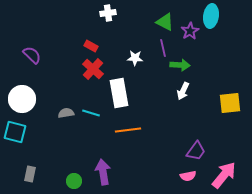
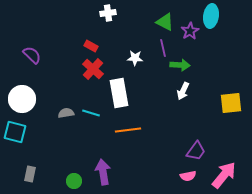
yellow square: moved 1 px right
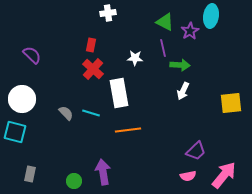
red rectangle: moved 1 px up; rotated 72 degrees clockwise
gray semicircle: rotated 56 degrees clockwise
purple trapezoid: rotated 10 degrees clockwise
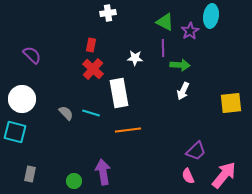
purple line: rotated 12 degrees clockwise
pink semicircle: rotated 77 degrees clockwise
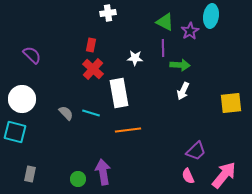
green circle: moved 4 px right, 2 px up
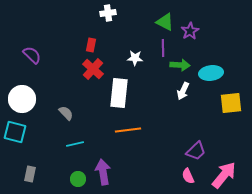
cyan ellipse: moved 57 px down; rotated 75 degrees clockwise
white rectangle: rotated 16 degrees clockwise
cyan line: moved 16 px left, 31 px down; rotated 30 degrees counterclockwise
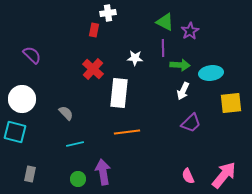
red rectangle: moved 3 px right, 15 px up
orange line: moved 1 px left, 2 px down
purple trapezoid: moved 5 px left, 28 px up
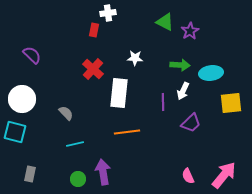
purple line: moved 54 px down
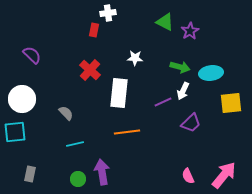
green arrow: moved 2 px down; rotated 12 degrees clockwise
red cross: moved 3 px left, 1 px down
purple line: rotated 66 degrees clockwise
cyan square: rotated 20 degrees counterclockwise
purple arrow: moved 1 px left
